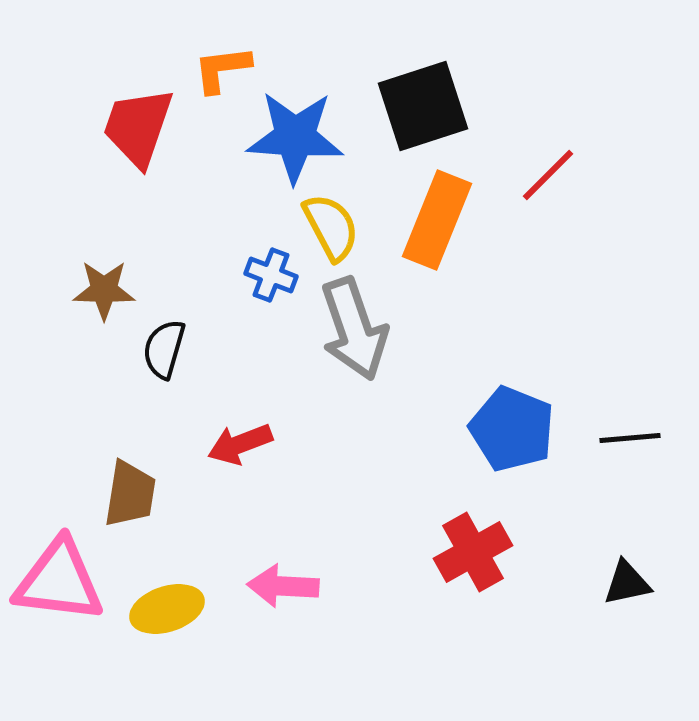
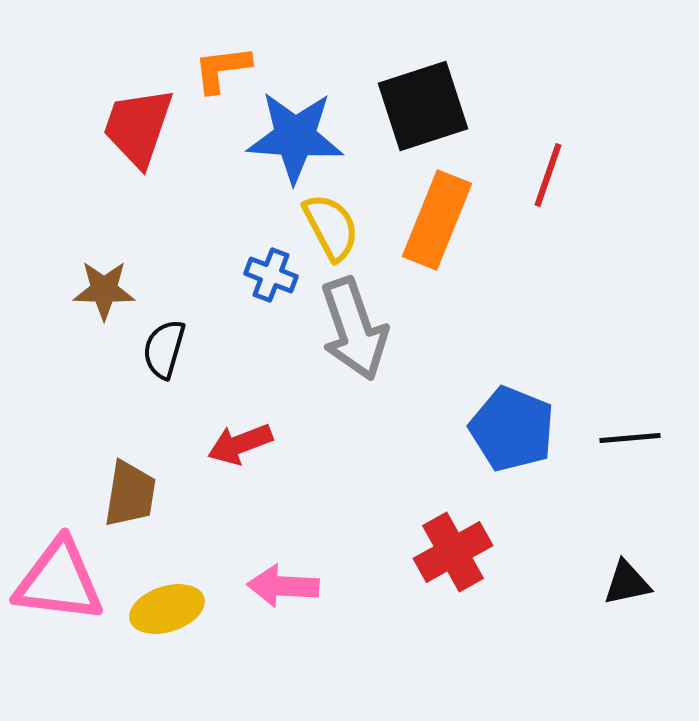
red line: rotated 26 degrees counterclockwise
red cross: moved 20 px left
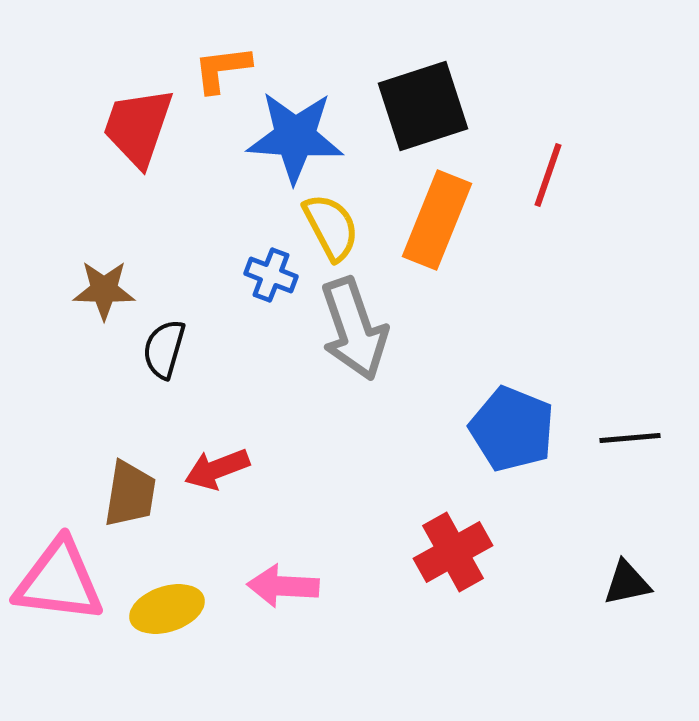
red arrow: moved 23 px left, 25 px down
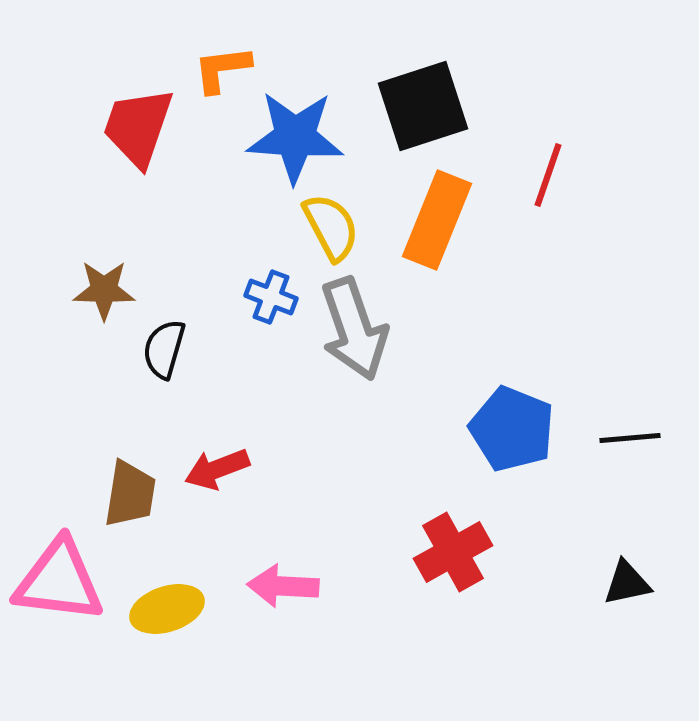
blue cross: moved 22 px down
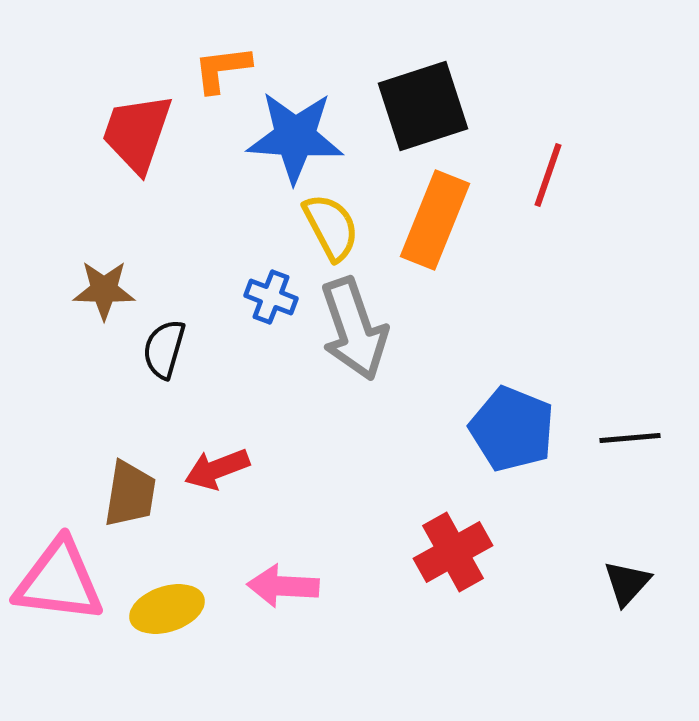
red trapezoid: moved 1 px left, 6 px down
orange rectangle: moved 2 px left
black triangle: rotated 36 degrees counterclockwise
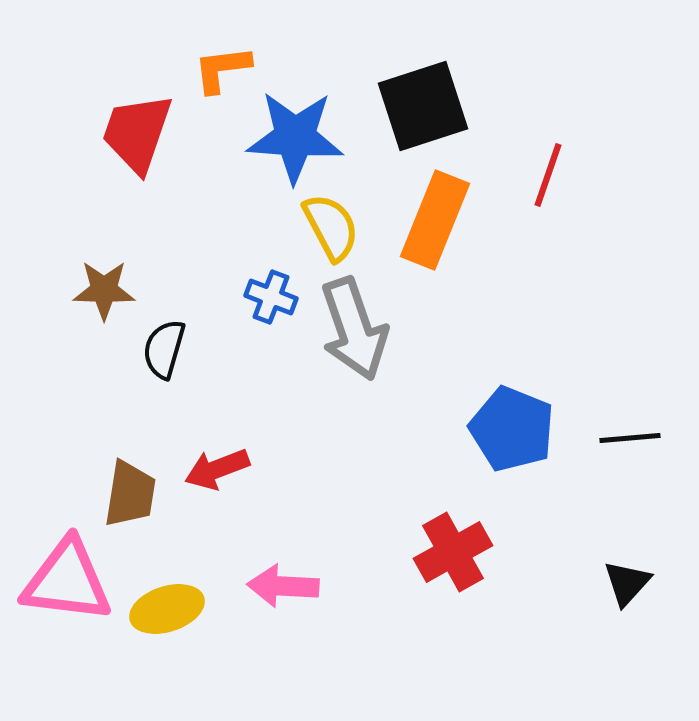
pink triangle: moved 8 px right
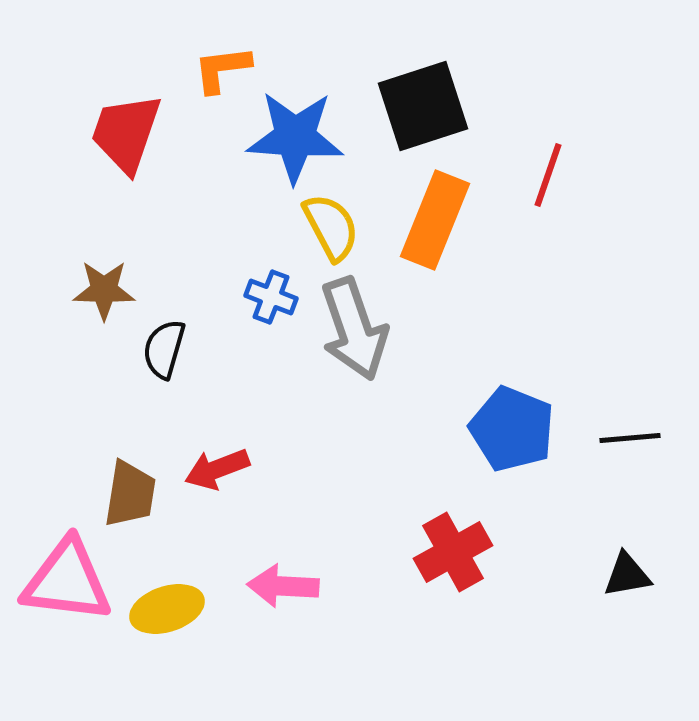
red trapezoid: moved 11 px left
black triangle: moved 8 px up; rotated 38 degrees clockwise
